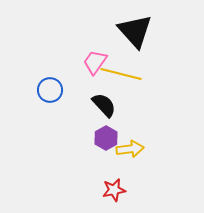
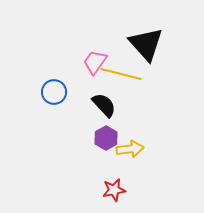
black triangle: moved 11 px right, 13 px down
blue circle: moved 4 px right, 2 px down
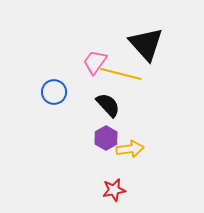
black semicircle: moved 4 px right
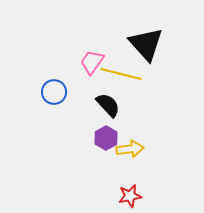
pink trapezoid: moved 3 px left
red star: moved 16 px right, 6 px down
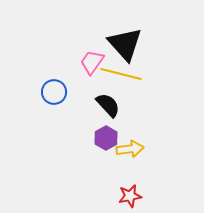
black triangle: moved 21 px left
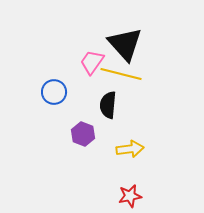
black semicircle: rotated 132 degrees counterclockwise
purple hexagon: moved 23 px left, 4 px up; rotated 10 degrees counterclockwise
